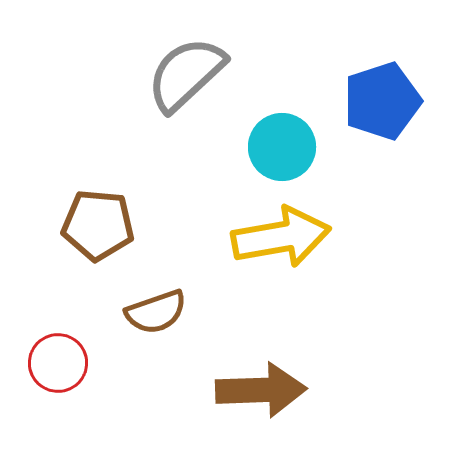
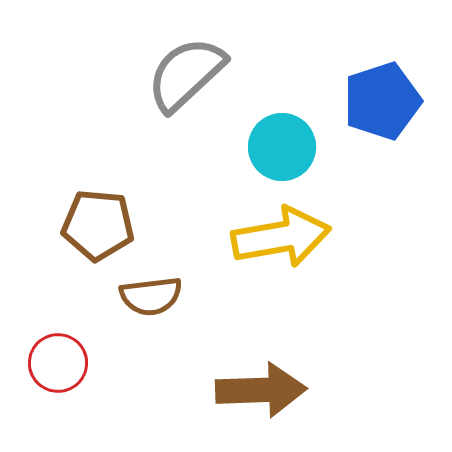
brown semicircle: moved 5 px left, 16 px up; rotated 12 degrees clockwise
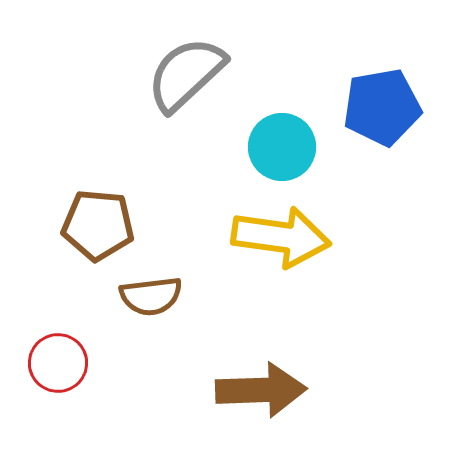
blue pentagon: moved 6 px down; rotated 8 degrees clockwise
yellow arrow: rotated 18 degrees clockwise
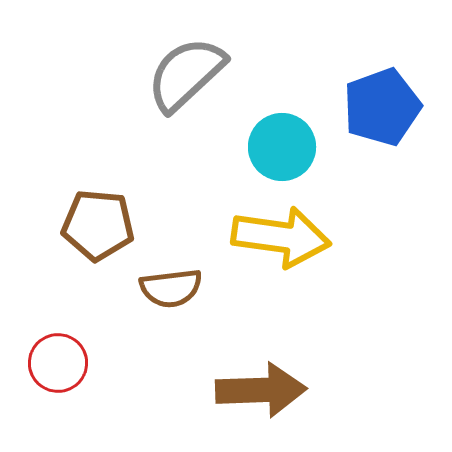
blue pentagon: rotated 10 degrees counterclockwise
brown semicircle: moved 20 px right, 8 px up
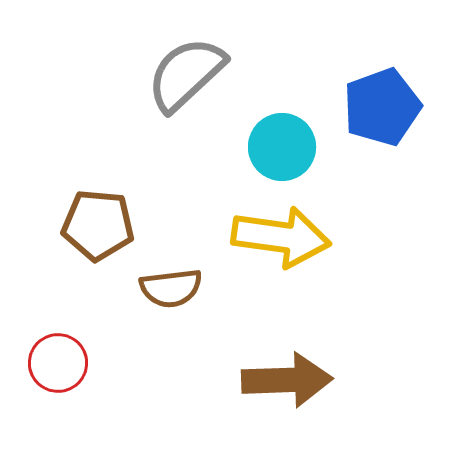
brown arrow: moved 26 px right, 10 px up
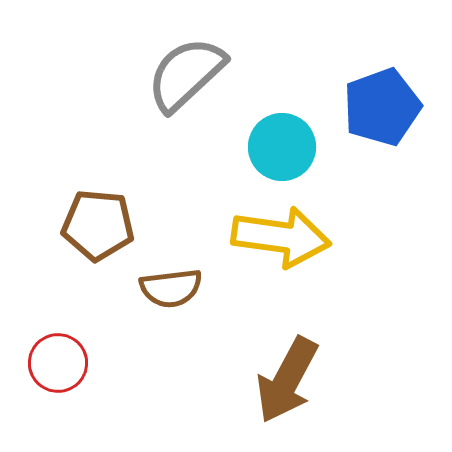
brown arrow: rotated 120 degrees clockwise
